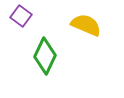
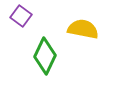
yellow semicircle: moved 3 px left, 4 px down; rotated 12 degrees counterclockwise
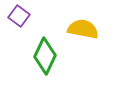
purple square: moved 2 px left
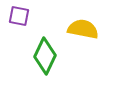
purple square: rotated 25 degrees counterclockwise
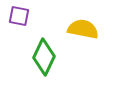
green diamond: moved 1 px left, 1 px down
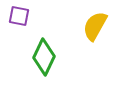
yellow semicircle: moved 12 px right, 3 px up; rotated 72 degrees counterclockwise
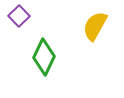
purple square: rotated 35 degrees clockwise
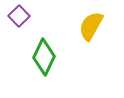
yellow semicircle: moved 4 px left
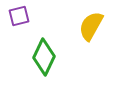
purple square: rotated 30 degrees clockwise
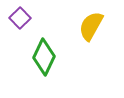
purple square: moved 1 px right, 2 px down; rotated 30 degrees counterclockwise
